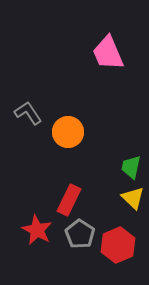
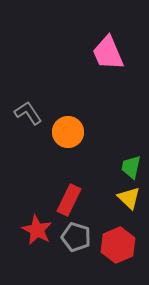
yellow triangle: moved 4 px left
gray pentagon: moved 4 px left, 3 px down; rotated 16 degrees counterclockwise
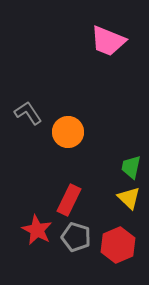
pink trapezoid: moved 12 px up; rotated 45 degrees counterclockwise
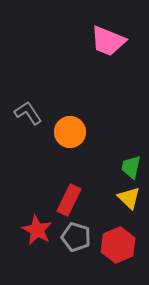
orange circle: moved 2 px right
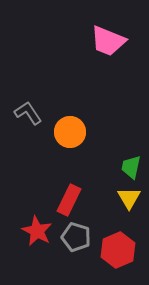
yellow triangle: rotated 15 degrees clockwise
red star: moved 1 px down
red hexagon: moved 5 px down
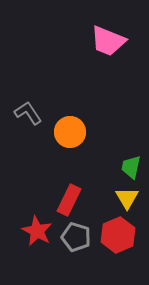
yellow triangle: moved 2 px left
red hexagon: moved 15 px up
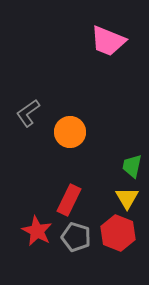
gray L-shape: rotated 92 degrees counterclockwise
green trapezoid: moved 1 px right, 1 px up
red hexagon: moved 2 px up; rotated 16 degrees counterclockwise
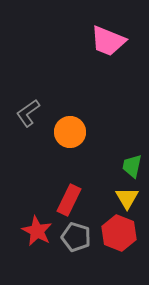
red hexagon: moved 1 px right
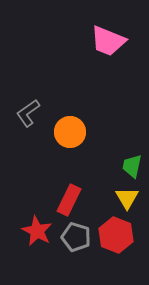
red hexagon: moved 3 px left, 2 px down
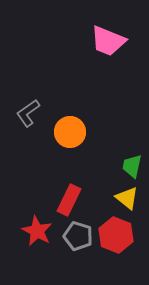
yellow triangle: rotated 20 degrees counterclockwise
gray pentagon: moved 2 px right, 1 px up
